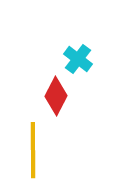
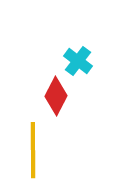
cyan cross: moved 2 px down
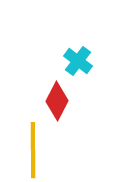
red diamond: moved 1 px right, 5 px down
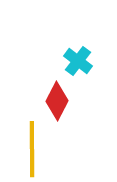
yellow line: moved 1 px left, 1 px up
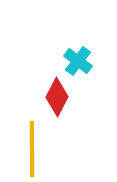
red diamond: moved 4 px up
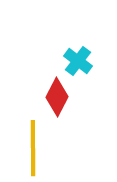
yellow line: moved 1 px right, 1 px up
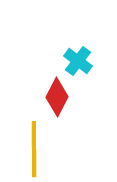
yellow line: moved 1 px right, 1 px down
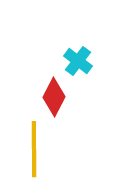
red diamond: moved 3 px left
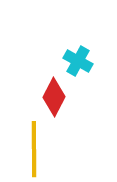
cyan cross: rotated 8 degrees counterclockwise
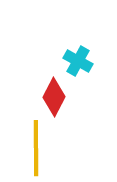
yellow line: moved 2 px right, 1 px up
